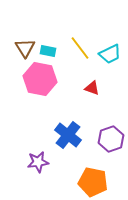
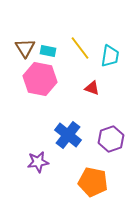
cyan trapezoid: moved 2 px down; rotated 55 degrees counterclockwise
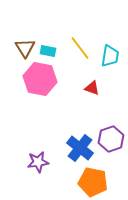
blue cross: moved 12 px right, 13 px down
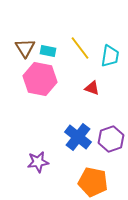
blue cross: moved 2 px left, 11 px up
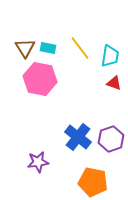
cyan rectangle: moved 3 px up
red triangle: moved 22 px right, 5 px up
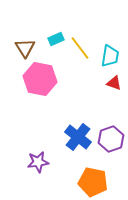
cyan rectangle: moved 8 px right, 9 px up; rotated 35 degrees counterclockwise
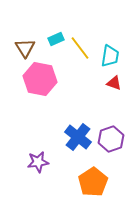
orange pentagon: rotated 28 degrees clockwise
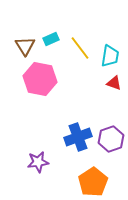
cyan rectangle: moved 5 px left
brown triangle: moved 2 px up
blue cross: rotated 32 degrees clockwise
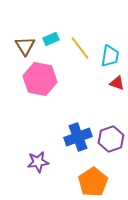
red triangle: moved 3 px right
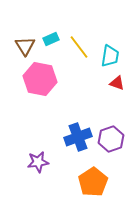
yellow line: moved 1 px left, 1 px up
